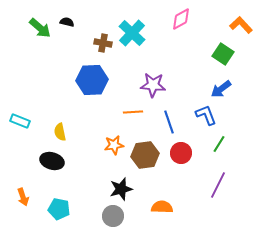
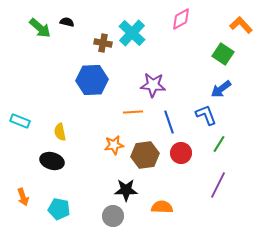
black star: moved 5 px right, 1 px down; rotated 15 degrees clockwise
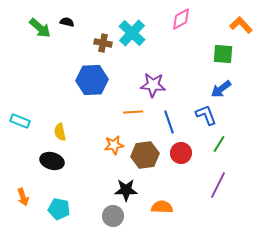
green square: rotated 30 degrees counterclockwise
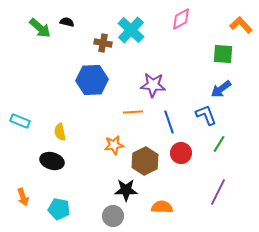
cyan cross: moved 1 px left, 3 px up
brown hexagon: moved 6 px down; rotated 20 degrees counterclockwise
purple line: moved 7 px down
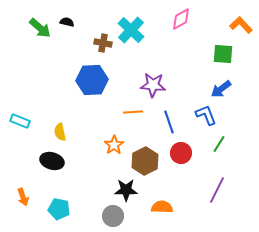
orange star: rotated 24 degrees counterclockwise
purple line: moved 1 px left, 2 px up
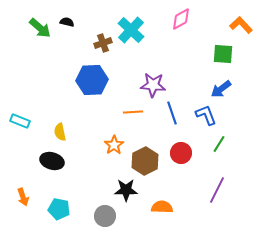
brown cross: rotated 30 degrees counterclockwise
blue line: moved 3 px right, 9 px up
gray circle: moved 8 px left
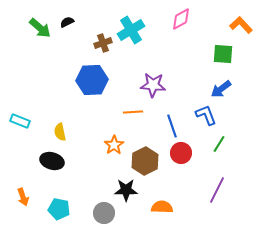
black semicircle: rotated 40 degrees counterclockwise
cyan cross: rotated 16 degrees clockwise
blue line: moved 13 px down
gray circle: moved 1 px left, 3 px up
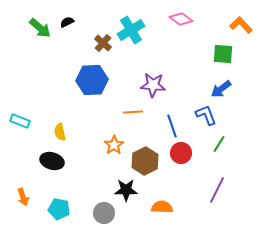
pink diamond: rotated 65 degrees clockwise
brown cross: rotated 30 degrees counterclockwise
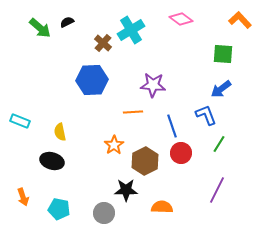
orange L-shape: moved 1 px left, 5 px up
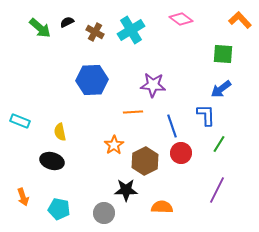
brown cross: moved 8 px left, 11 px up; rotated 12 degrees counterclockwise
blue L-shape: rotated 20 degrees clockwise
